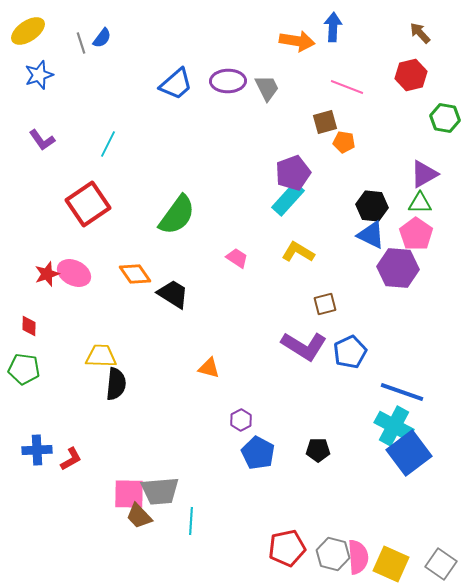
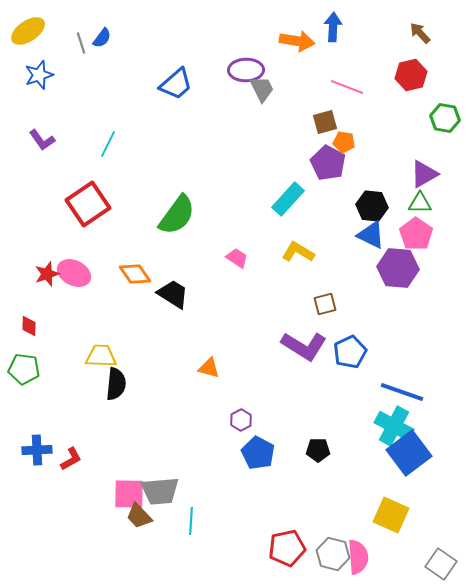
purple ellipse at (228, 81): moved 18 px right, 11 px up
gray trapezoid at (267, 88): moved 5 px left, 1 px down
purple pentagon at (293, 173): moved 35 px right, 10 px up; rotated 24 degrees counterclockwise
yellow square at (391, 564): moved 49 px up
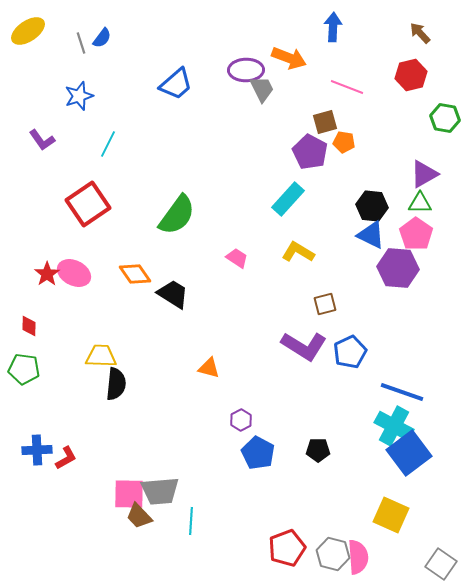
orange arrow at (297, 41): moved 8 px left, 17 px down; rotated 12 degrees clockwise
blue star at (39, 75): moved 40 px right, 21 px down
purple pentagon at (328, 163): moved 18 px left, 11 px up
red star at (47, 274): rotated 15 degrees counterclockwise
red L-shape at (71, 459): moved 5 px left, 1 px up
red pentagon at (287, 548): rotated 9 degrees counterclockwise
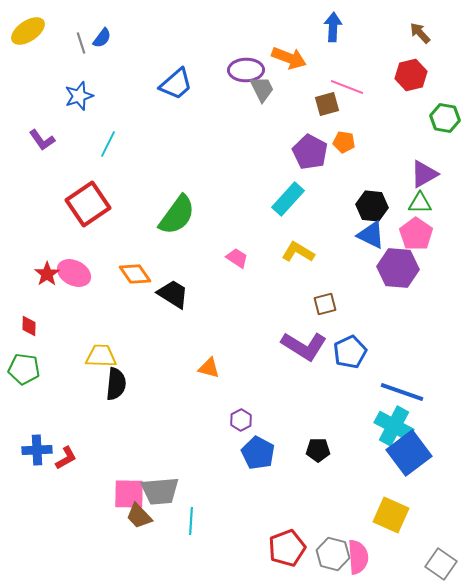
brown square at (325, 122): moved 2 px right, 18 px up
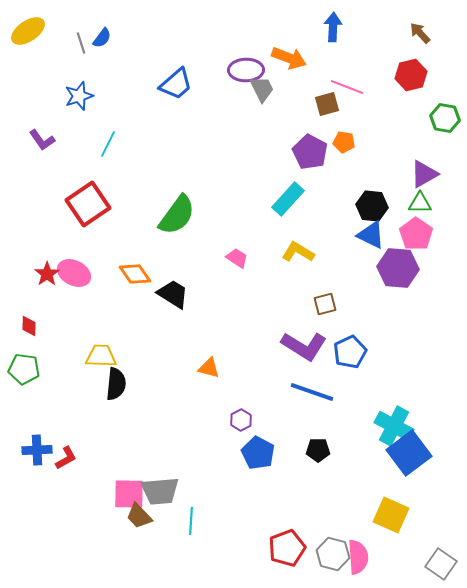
blue line at (402, 392): moved 90 px left
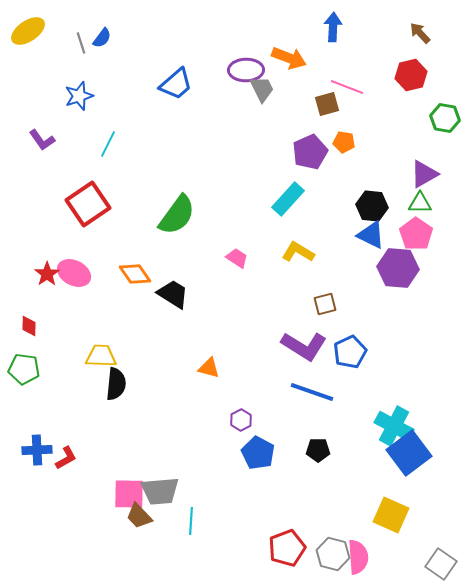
purple pentagon at (310, 152): rotated 20 degrees clockwise
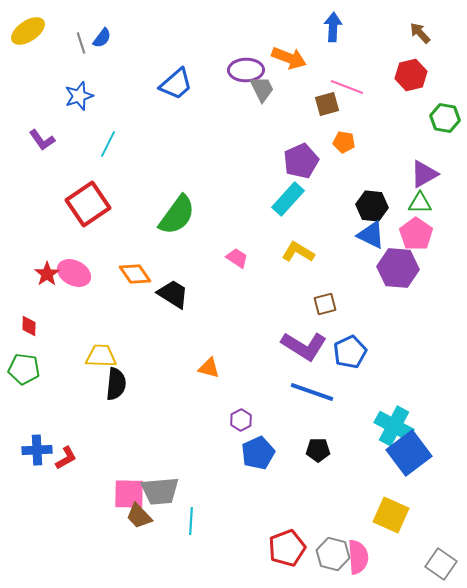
purple pentagon at (310, 152): moved 9 px left, 9 px down
blue pentagon at (258, 453): rotated 20 degrees clockwise
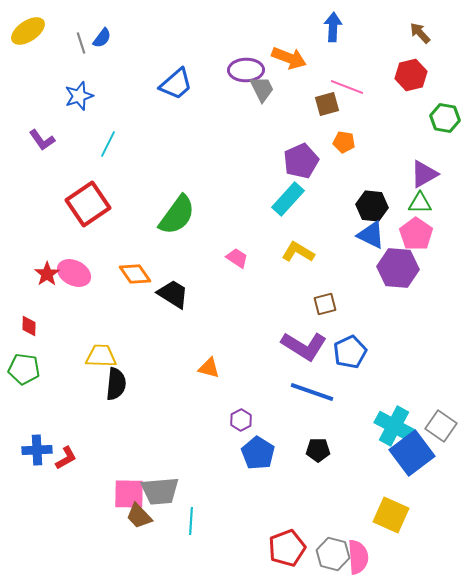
blue pentagon at (258, 453): rotated 16 degrees counterclockwise
blue square at (409, 453): moved 3 px right
gray square at (441, 564): moved 138 px up
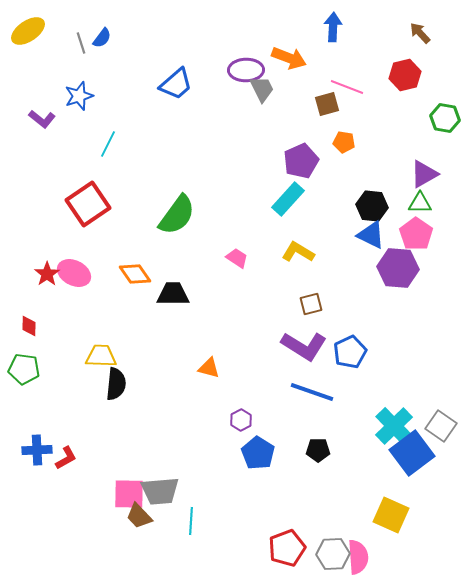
red hexagon at (411, 75): moved 6 px left
purple L-shape at (42, 140): moved 21 px up; rotated 16 degrees counterclockwise
black trapezoid at (173, 294): rotated 32 degrees counterclockwise
brown square at (325, 304): moved 14 px left
cyan cross at (394, 426): rotated 18 degrees clockwise
gray hexagon at (333, 554): rotated 16 degrees counterclockwise
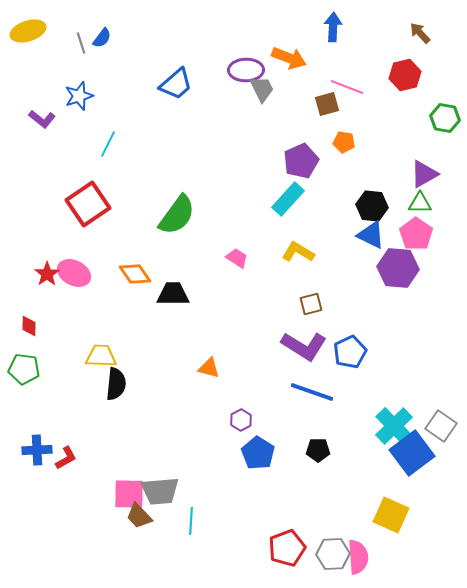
yellow ellipse at (28, 31): rotated 16 degrees clockwise
